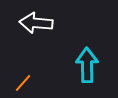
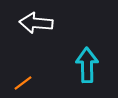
orange line: rotated 12 degrees clockwise
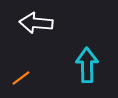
orange line: moved 2 px left, 5 px up
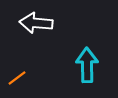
orange line: moved 4 px left
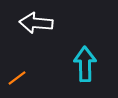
cyan arrow: moved 2 px left, 1 px up
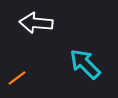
cyan arrow: rotated 44 degrees counterclockwise
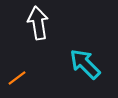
white arrow: moved 2 px right; rotated 76 degrees clockwise
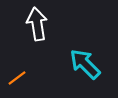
white arrow: moved 1 px left, 1 px down
